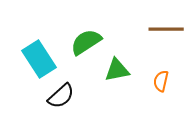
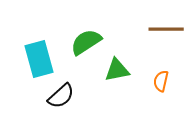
cyan rectangle: rotated 18 degrees clockwise
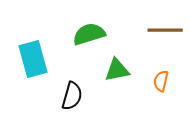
brown line: moved 1 px left, 1 px down
green semicircle: moved 3 px right, 8 px up; rotated 16 degrees clockwise
cyan rectangle: moved 6 px left
black semicircle: moved 11 px right; rotated 32 degrees counterclockwise
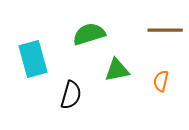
black semicircle: moved 1 px left, 1 px up
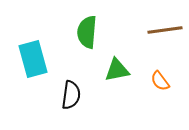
brown line: rotated 8 degrees counterclockwise
green semicircle: moved 2 px left, 2 px up; rotated 68 degrees counterclockwise
orange semicircle: moved 1 px left; rotated 50 degrees counterclockwise
black semicircle: rotated 8 degrees counterclockwise
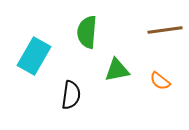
cyan rectangle: moved 1 px right, 3 px up; rotated 45 degrees clockwise
orange semicircle: rotated 15 degrees counterclockwise
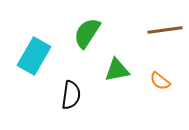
green semicircle: moved 1 px down; rotated 28 degrees clockwise
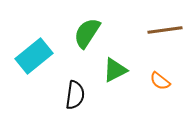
cyan rectangle: rotated 21 degrees clockwise
green triangle: moved 2 px left; rotated 16 degrees counterclockwise
black semicircle: moved 4 px right
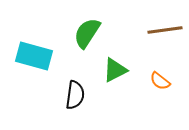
cyan rectangle: rotated 54 degrees clockwise
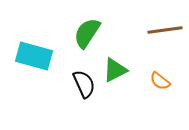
black semicircle: moved 9 px right, 11 px up; rotated 32 degrees counterclockwise
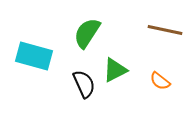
brown line: rotated 20 degrees clockwise
